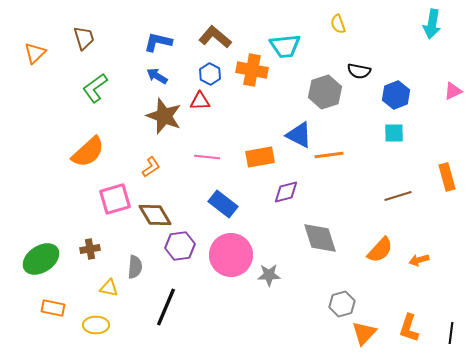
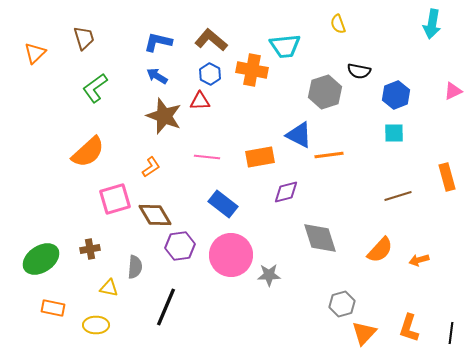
brown L-shape at (215, 37): moved 4 px left, 3 px down
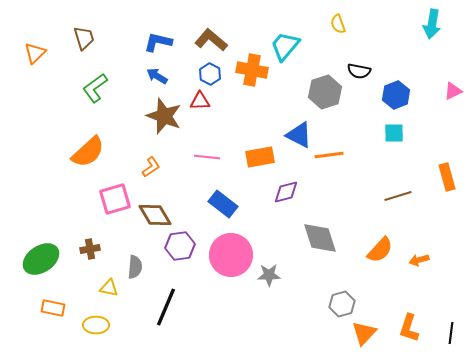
cyan trapezoid at (285, 46): rotated 136 degrees clockwise
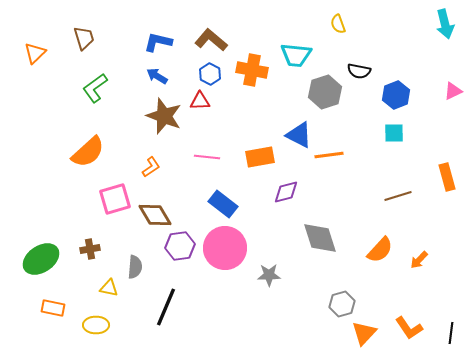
cyan arrow at (432, 24): moved 13 px right; rotated 24 degrees counterclockwise
cyan trapezoid at (285, 46): moved 11 px right, 9 px down; rotated 124 degrees counterclockwise
pink circle at (231, 255): moved 6 px left, 7 px up
orange arrow at (419, 260): rotated 30 degrees counterclockwise
orange L-shape at (409, 328): rotated 52 degrees counterclockwise
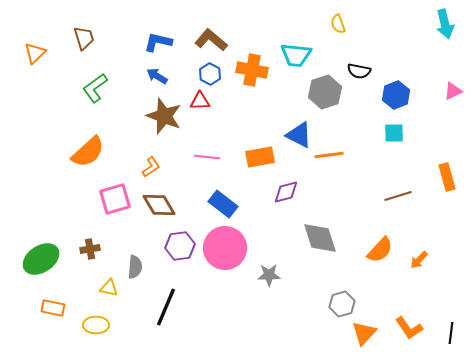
brown diamond at (155, 215): moved 4 px right, 10 px up
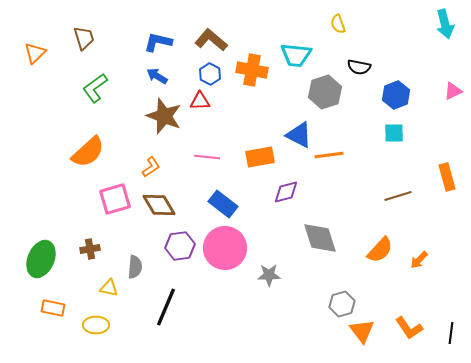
black semicircle at (359, 71): moved 4 px up
green ellipse at (41, 259): rotated 33 degrees counterclockwise
orange triangle at (364, 333): moved 2 px left, 2 px up; rotated 20 degrees counterclockwise
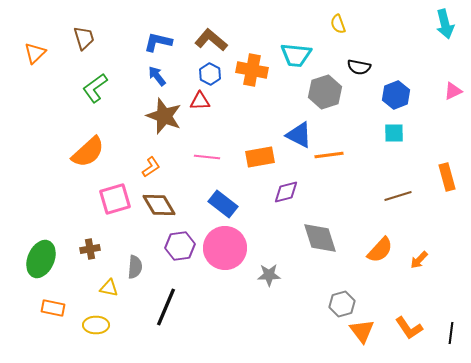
blue arrow at (157, 76): rotated 20 degrees clockwise
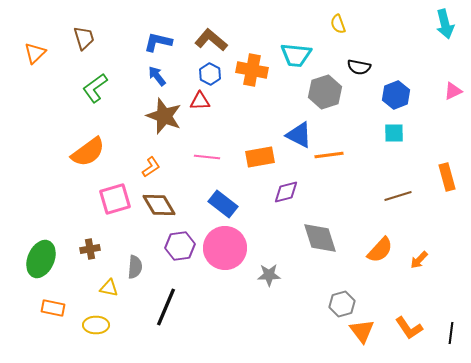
orange semicircle at (88, 152): rotated 6 degrees clockwise
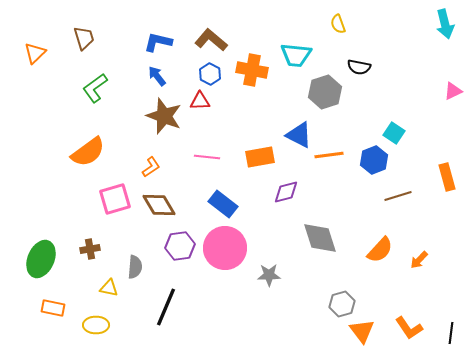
blue hexagon at (396, 95): moved 22 px left, 65 px down
cyan square at (394, 133): rotated 35 degrees clockwise
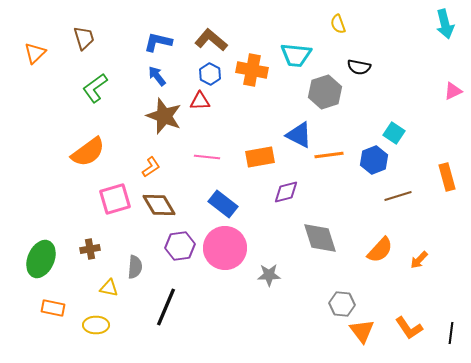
gray hexagon at (342, 304): rotated 20 degrees clockwise
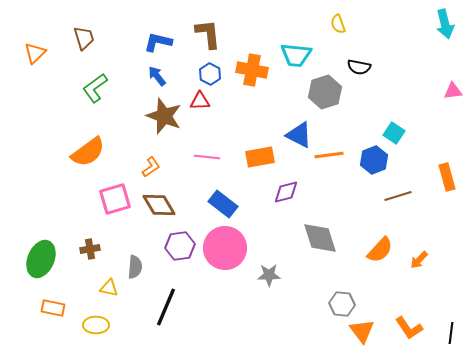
brown L-shape at (211, 40): moved 3 px left, 6 px up; rotated 44 degrees clockwise
pink triangle at (453, 91): rotated 18 degrees clockwise
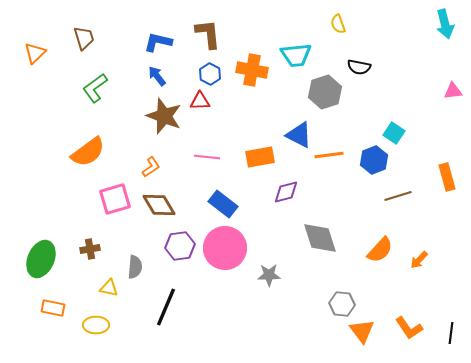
cyan trapezoid at (296, 55): rotated 12 degrees counterclockwise
